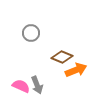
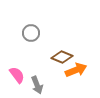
pink semicircle: moved 4 px left, 11 px up; rotated 30 degrees clockwise
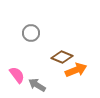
gray arrow: rotated 144 degrees clockwise
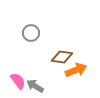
brown diamond: rotated 15 degrees counterclockwise
pink semicircle: moved 1 px right, 6 px down
gray arrow: moved 2 px left, 1 px down
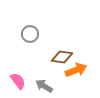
gray circle: moved 1 px left, 1 px down
gray arrow: moved 9 px right
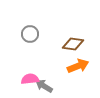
brown diamond: moved 11 px right, 13 px up
orange arrow: moved 2 px right, 4 px up
pink semicircle: moved 12 px right, 2 px up; rotated 60 degrees counterclockwise
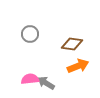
brown diamond: moved 1 px left
gray arrow: moved 2 px right, 3 px up
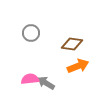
gray circle: moved 1 px right, 1 px up
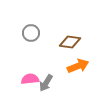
brown diamond: moved 2 px left, 2 px up
gray arrow: rotated 90 degrees counterclockwise
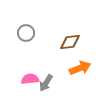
gray circle: moved 5 px left
brown diamond: rotated 15 degrees counterclockwise
orange arrow: moved 2 px right, 2 px down
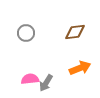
brown diamond: moved 5 px right, 10 px up
